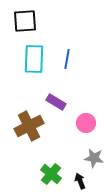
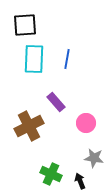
black square: moved 4 px down
purple rectangle: rotated 18 degrees clockwise
green cross: rotated 15 degrees counterclockwise
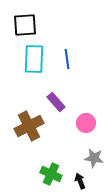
blue line: rotated 18 degrees counterclockwise
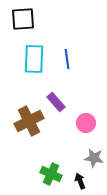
black square: moved 2 px left, 6 px up
brown cross: moved 5 px up
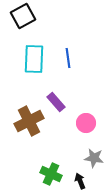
black square: moved 3 px up; rotated 25 degrees counterclockwise
blue line: moved 1 px right, 1 px up
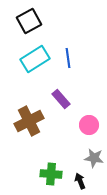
black square: moved 6 px right, 5 px down
cyan rectangle: moved 1 px right; rotated 56 degrees clockwise
purple rectangle: moved 5 px right, 3 px up
pink circle: moved 3 px right, 2 px down
green cross: rotated 20 degrees counterclockwise
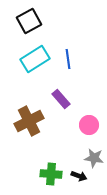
blue line: moved 1 px down
black arrow: moved 1 px left, 5 px up; rotated 133 degrees clockwise
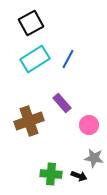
black square: moved 2 px right, 2 px down
blue line: rotated 36 degrees clockwise
purple rectangle: moved 1 px right, 4 px down
brown cross: rotated 8 degrees clockwise
